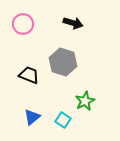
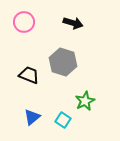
pink circle: moved 1 px right, 2 px up
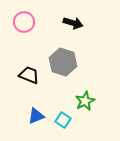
blue triangle: moved 4 px right, 1 px up; rotated 18 degrees clockwise
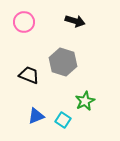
black arrow: moved 2 px right, 2 px up
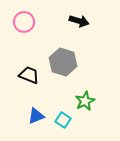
black arrow: moved 4 px right
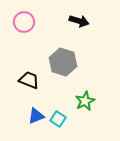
black trapezoid: moved 5 px down
cyan square: moved 5 px left, 1 px up
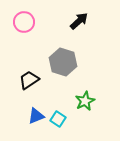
black arrow: rotated 60 degrees counterclockwise
black trapezoid: rotated 55 degrees counterclockwise
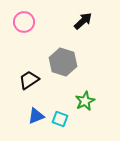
black arrow: moved 4 px right
cyan square: moved 2 px right; rotated 14 degrees counterclockwise
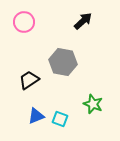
gray hexagon: rotated 8 degrees counterclockwise
green star: moved 8 px right, 3 px down; rotated 24 degrees counterclockwise
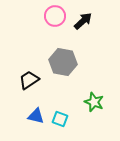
pink circle: moved 31 px right, 6 px up
green star: moved 1 px right, 2 px up
blue triangle: rotated 36 degrees clockwise
